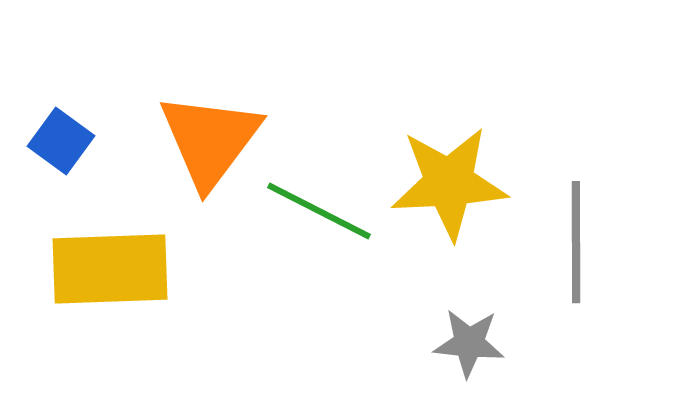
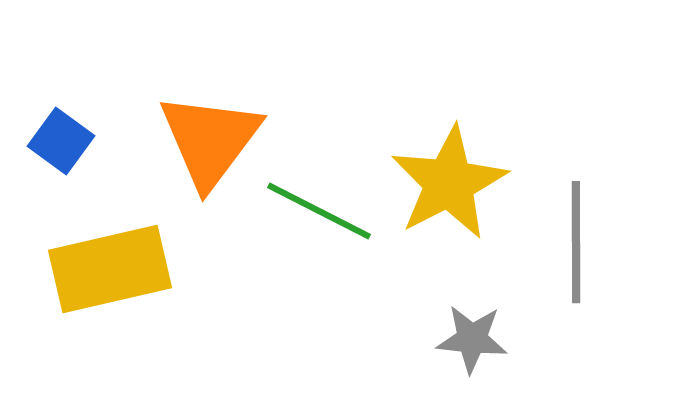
yellow star: rotated 24 degrees counterclockwise
yellow rectangle: rotated 11 degrees counterclockwise
gray star: moved 3 px right, 4 px up
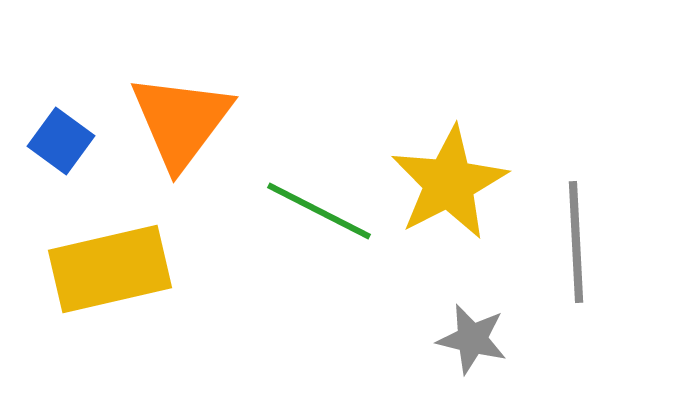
orange triangle: moved 29 px left, 19 px up
gray line: rotated 3 degrees counterclockwise
gray star: rotated 8 degrees clockwise
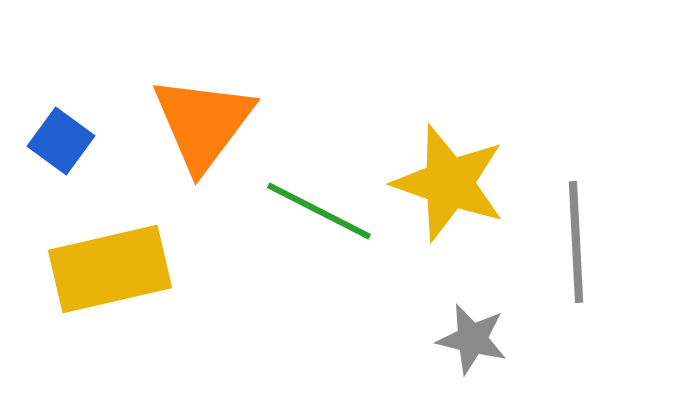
orange triangle: moved 22 px right, 2 px down
yellow star: rotated 26 degrees counterclockwise
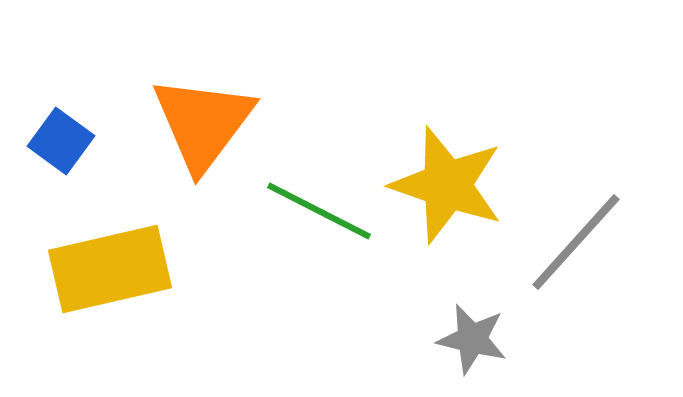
yellow star: moved 2 px left, 2 px down
gray line: rotated 45 degrees clockwise
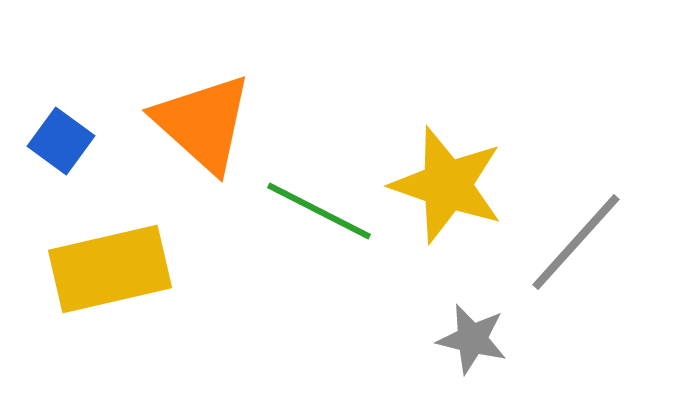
orange triangle: rotated 25 degrees counterclockwise
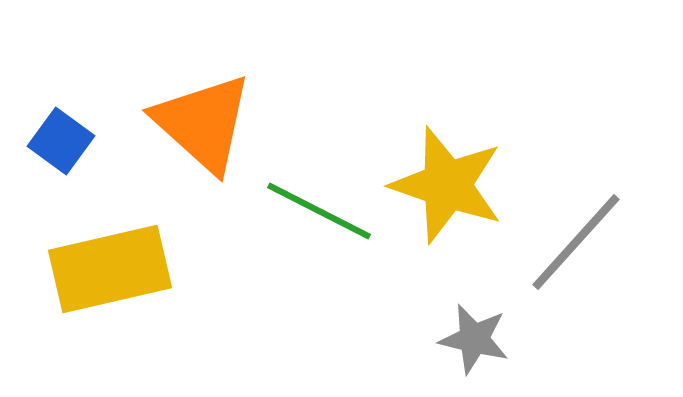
gray star: moved 2 px right
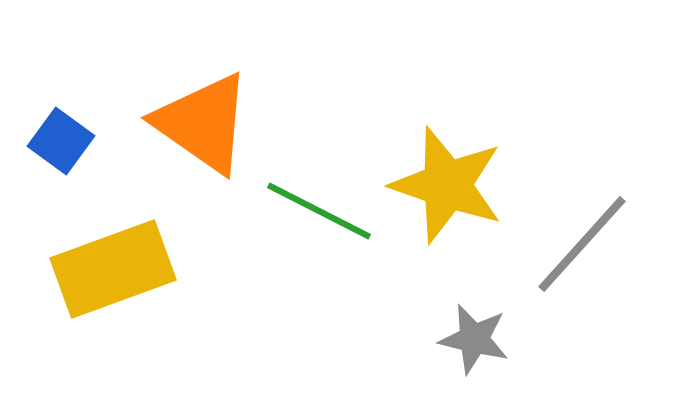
orange triangle: rotated 7 degrees counterclockwise
gray line: moved 6 px right, 2 px down
yellow rectangle: moved 3 px right; rotated 7 degrees counterclockwise
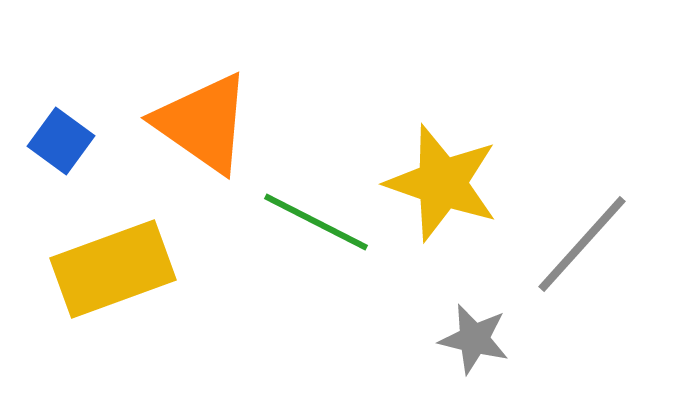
yellow star: moved 5 px left, 2 px up
green line: moved 3 px left, 11 px down
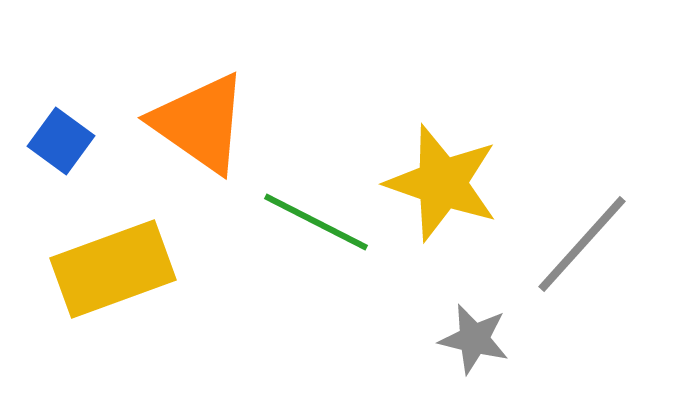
orange triangle: moved 3 px left
